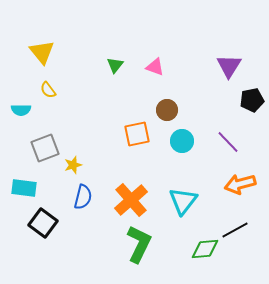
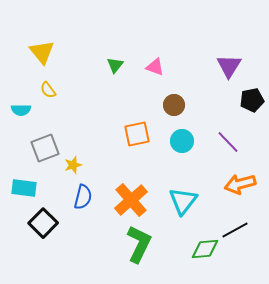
brown circle: moved 7 px right, 5 px up
black square: rotated 8 degrees clockwise
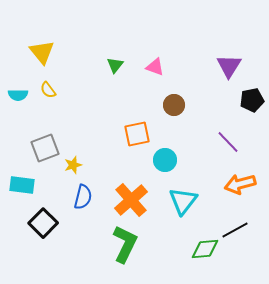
cyan semicircle: moved 3 px left, 15 px up
cyan circle: moved 17 px left, 19 px down
cyan rectangle: moved 2 px left, 3 px up
green L-shape: moved 14 px left
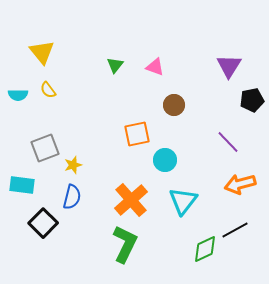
blue semicircle: moved 11 px left
green diamond: rotated 20 degrees counterclockwise
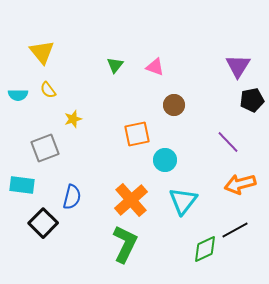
purple triangle: moved 9 px right
yellow star: moved 46 px up
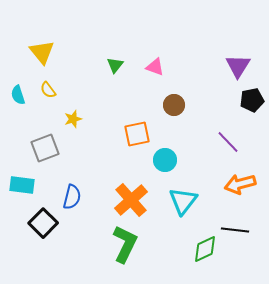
cyan semicircle: rotated 72 degrees clockwise
black line: rotated 36 degrees clockwise
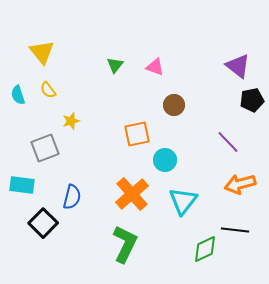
purple triangle: rotated 24 degrees counterclockwise
yellow star: moved 2 px left, 2 px down
orange cross: moved 1 px right, 6 px up
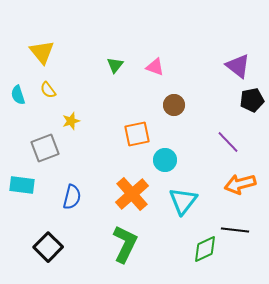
black square: moved 5 px right, 24 px down
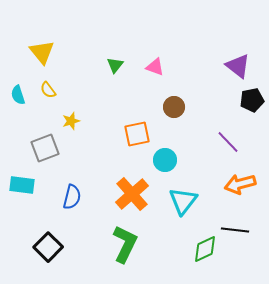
brown circle: moved 2 px down
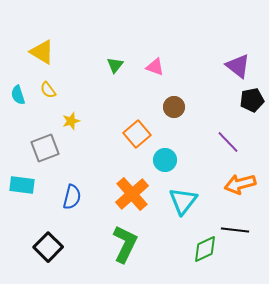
yellow triangle: rotated 20 degrees counterclockwise
orange square: rotated 28 degrees counterclockwise
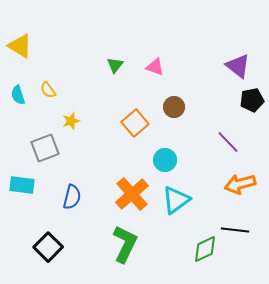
yellow triangle: moved 22 px left, 6 px up
orange square: moved 2 px left, 11 px up
cyan triangle: moved 7 px left, 1 px up; rotated 16 degrees clockwise
